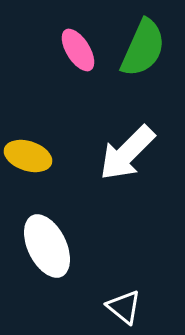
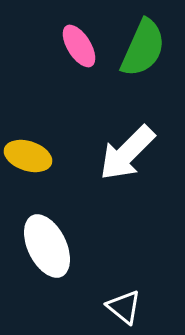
pink ellipse: moved 1 px right, 4 px up
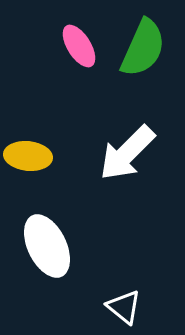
yellow ellipse: rotated 12 degrees counterclockwise
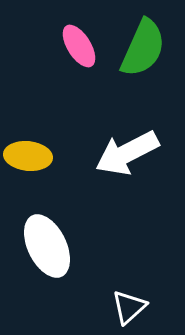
white arrow: rotated 18 degrees clockwise
white triangle: moved 5 px right; rotated 39 degrees clockwise
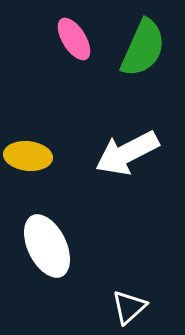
pink ellipse: moved 5 px left, 7 px up
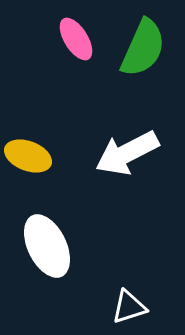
pink ellipse: moved 2 px right
yellow ellipse: rotated 15 degrees clockwise
white triangle: rotated 24 degrees clockwise
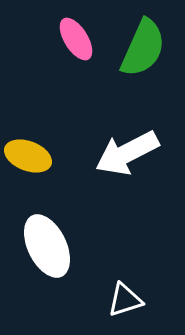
white triangle: moved 4 px left, 7 px up
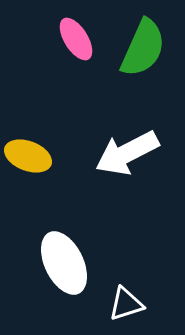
white ellipse: moved 17 px right, 17 px down
white triangle: moved 1 px right, 4 px down
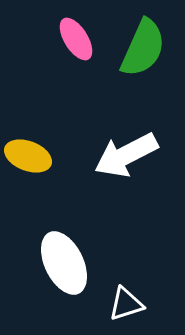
white arrow: moved 1 px left, 2 px down
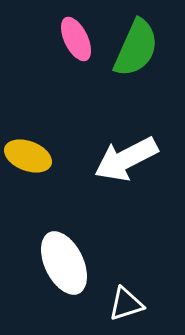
pink ellipse: rotated 6 degrees clockwise
green semicircle: moved 7 px left
white arrow: moved 4 px down
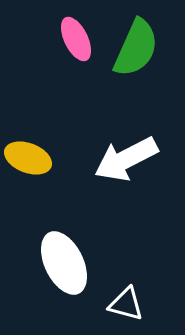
yellow ellipse: moved 2 px down
white triangle: rotated 33 degrees clockwise
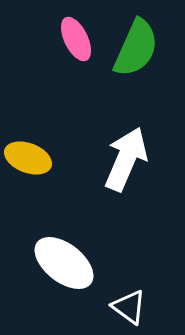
white arrow: rotated 140 degrees clockwise
white ellipse: rotated 26 degrees counterclockwise
white triangle: moved 3 px right, 3 px down; rotated 21 degrees clockwise
